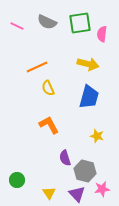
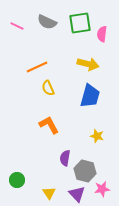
blue trapezoid: moved 1 px right, 1 px up
purple semicircle: rotated 28 degrees clockwise
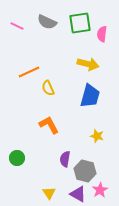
orange line: moved 8 px left, 5 px down
purple semicircle: moved 1 px down
green circle: moved 22 px up
pink star: moved 2 px left, 1 px down; rotated 21 degrees counterclockwise
purple triangle: moved 1 px right; rotated 18 degrees counterclockwise
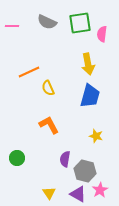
pink line: moved 5 px left; rotated 24 degrees counterclockwise
yellow arrow: rotated 65 degrees clockwise
yellow star: moved 1 px left
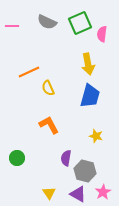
green square: rotated 15 degrees counterclockwise
purple semicircle: moved 1 px right, 1 px up
pink star: moved 3 px right, 2 px down
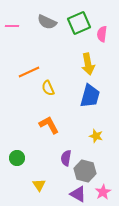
green square: moved 1 px left
yellow triangle: moved 10 px left, 8 px up
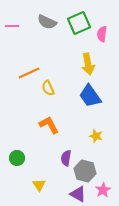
orange line: moved 1 px down
blue trapezoid: rotated 130 degrees clockwise
pink star: moved 2 px up
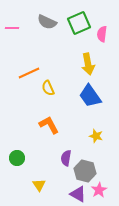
pink line: moved 2 px down
pink star: moved 4 px left
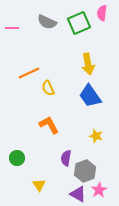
pink semicircle: moved 21 px up
gray hexagon: rotated 25 degrees clockwise
